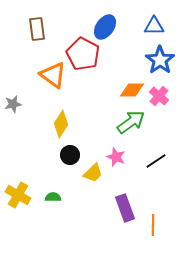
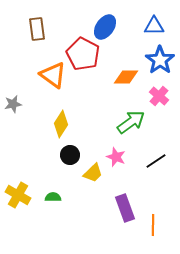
orange diamond: moved 6 px left, 13 px up
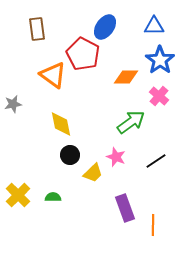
yellow diamond: rotated 44 degrees counterclockwise
yellow cross: rotated 15 degrees clockwise
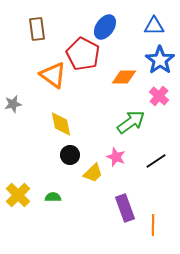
orange diamond: moved 2 px left
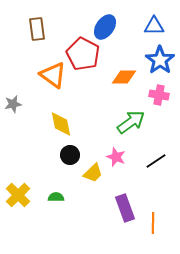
pink cross: moved 1 px up; rotated 30 degrees counterclockwise
green semicircle: moved 3 px right
orange line: moved 2 px up
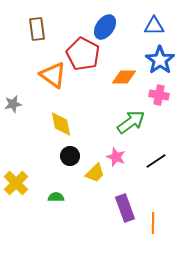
black circle: moved 1 px down
yellow trapezoid: moved 2 px right
yellow cross: moved 2 px left, 12 px up
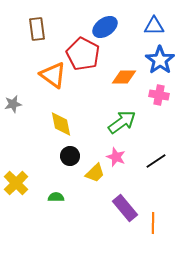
blue ellipse: rotated 20 degrees clockwise
green arrow: moved 9 px left
purple rectangle: rotated 20 degrees counterclockwise
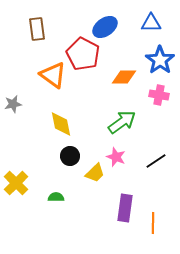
blue triangle: moved 3 px left, 3 px up
purple rectangle: rotated 48 degrees clockwise
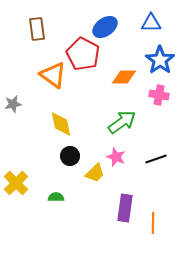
black line: moved 2 px up; rotated 15 degrees clockwise
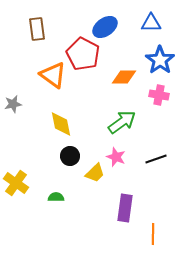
yellow cross: rotated 10 degrees counterclockwise
orange line: moved 11 px down
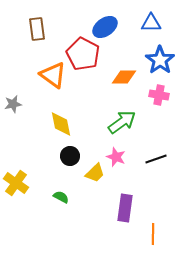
green semicircle: moved 5 px right; rotated 28 degrees clockwise
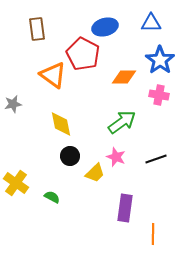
blue ellipse: rotated 20 degrees clockwise
green semicircle: moved 9 px left
